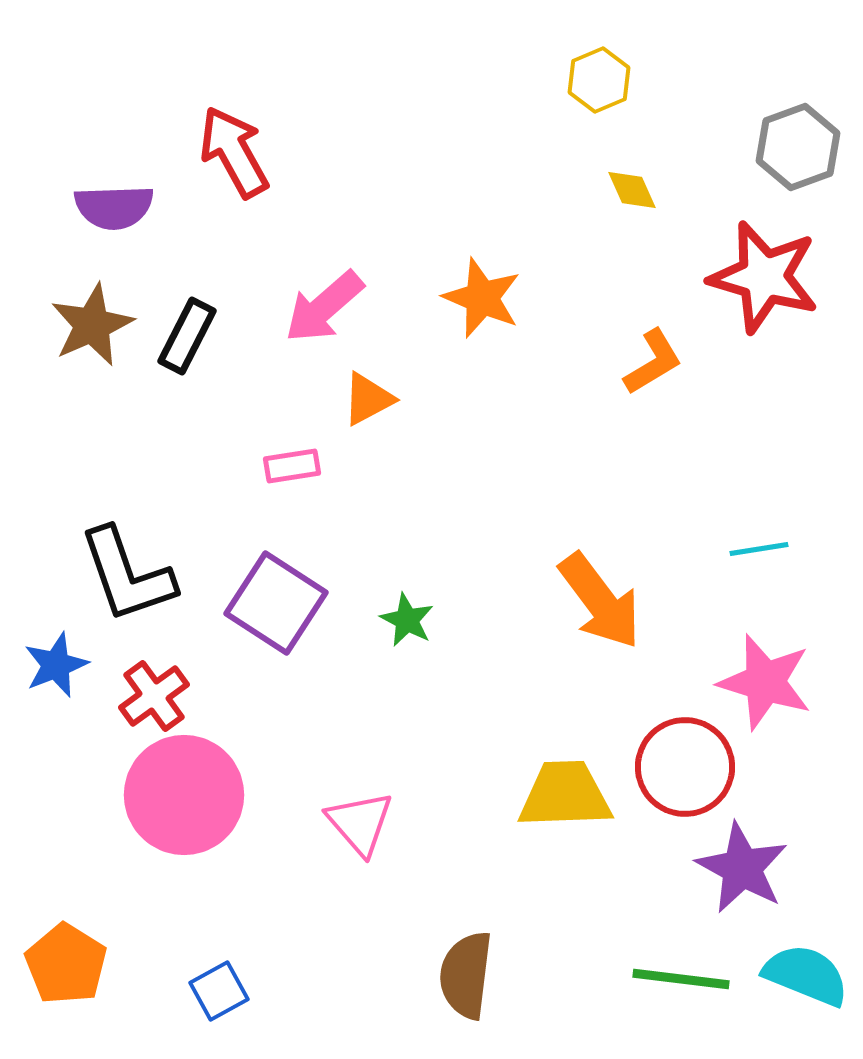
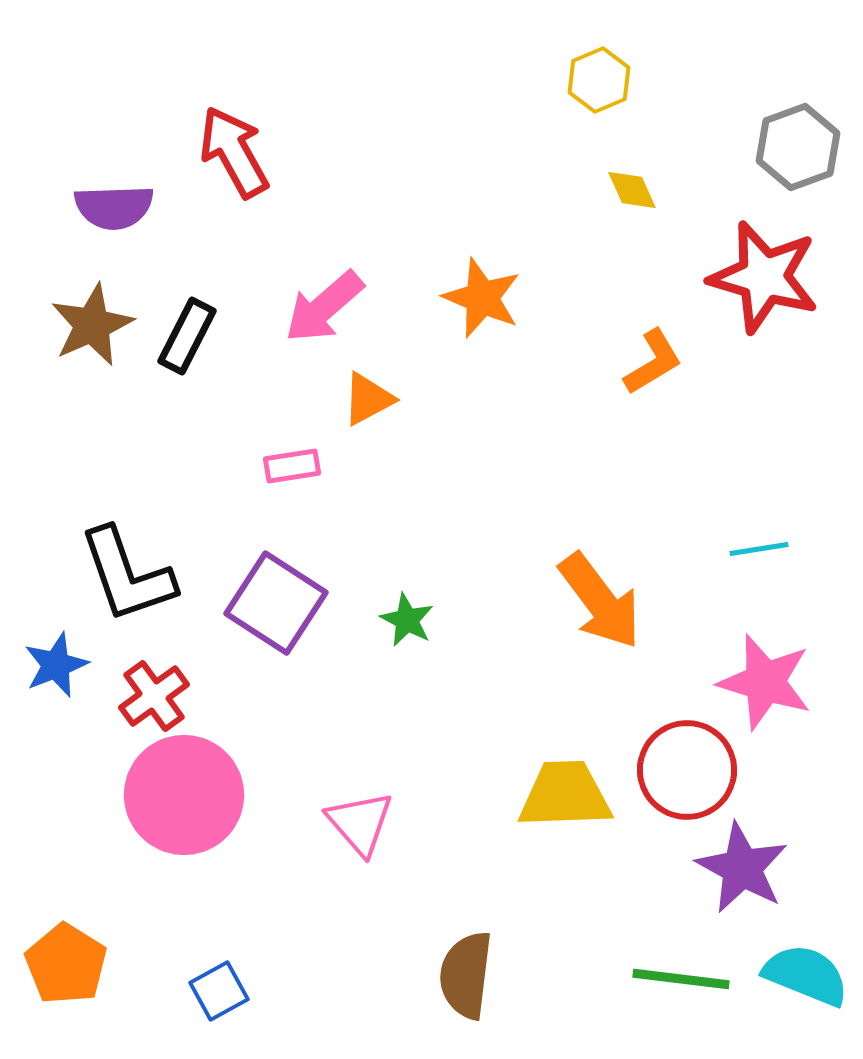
red circle: moved 2 px right, 3 px down
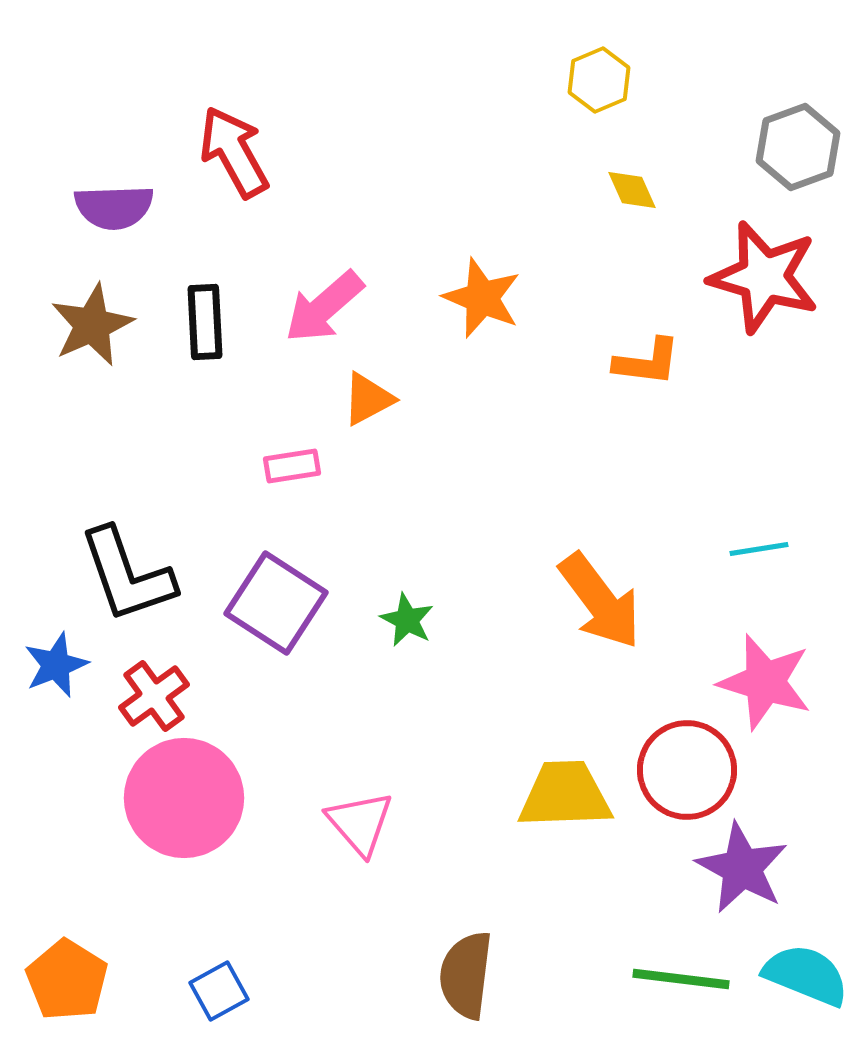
black rectangle: moved 18 px right, 14 px up; rotated 30 degrees counterclockwise
orange L-shape: moved 6 px left; rotated 38 degrees clockwise
pink circle: moved 3 px down
orange pentagon: moved 1 px right, 16 px down
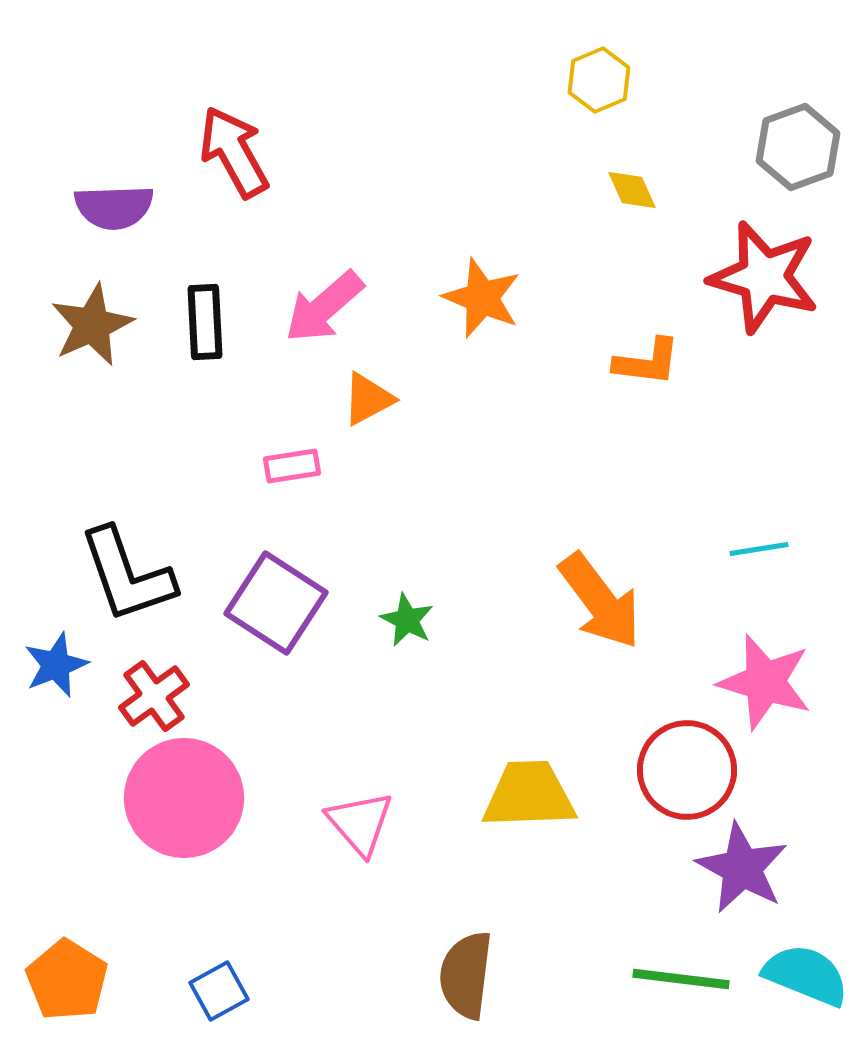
yellow trapezoid: moved 36 px left
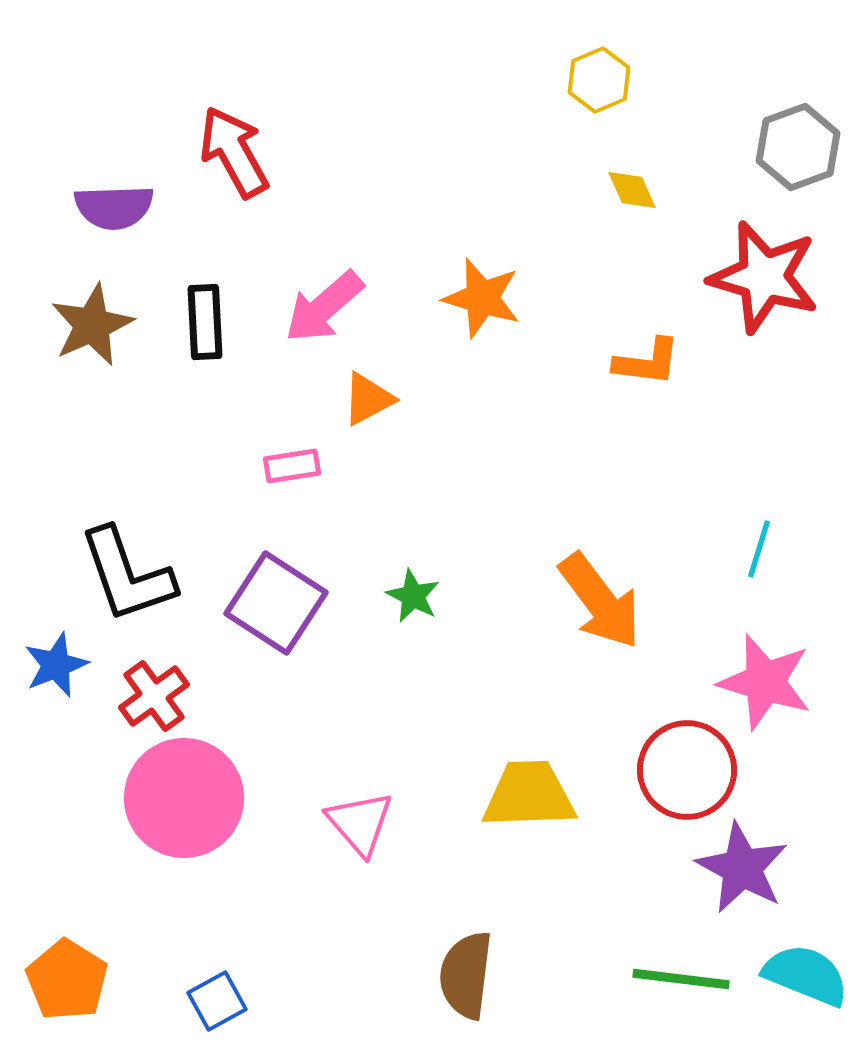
orange star: rotated 6 degrees counterclockwise
cyan line: rotated 64 degrees counterclockwise
green star: moved 6 px right, 24 px up
blue square: moved 2 px left, 10 px down
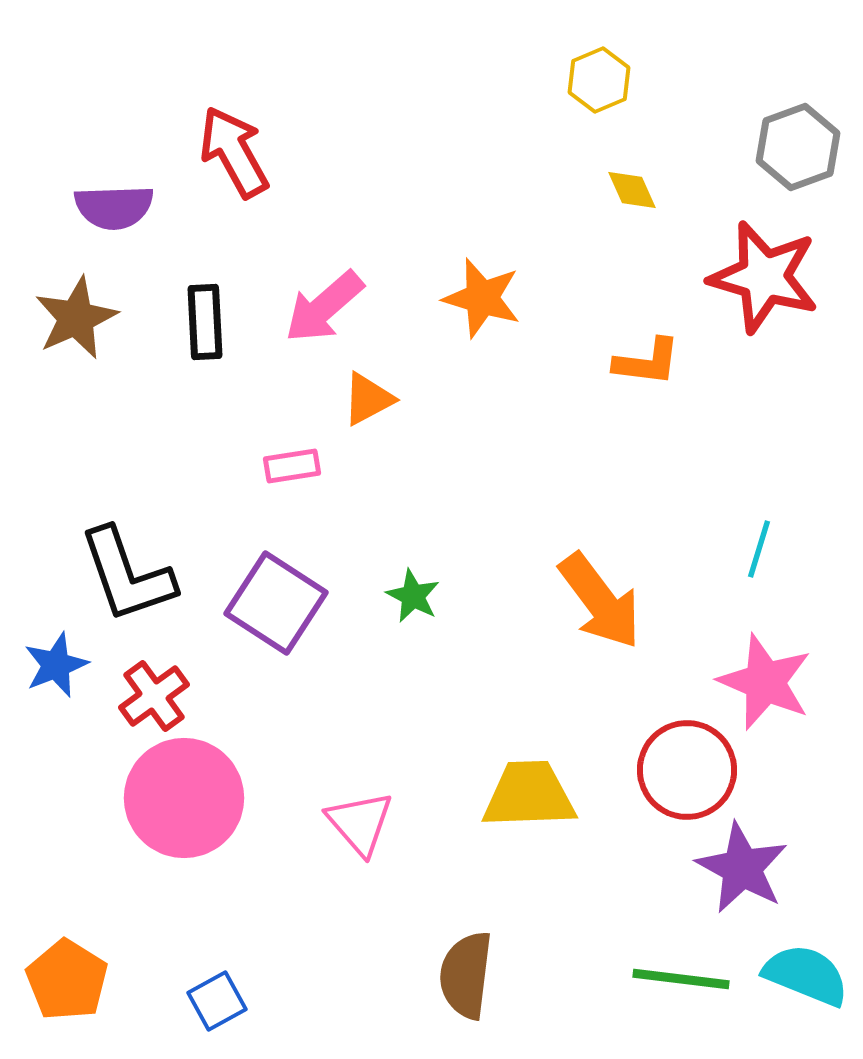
brown star: moved 16 px left, 7 px up
pink star: rotated 6 degrees clockwise
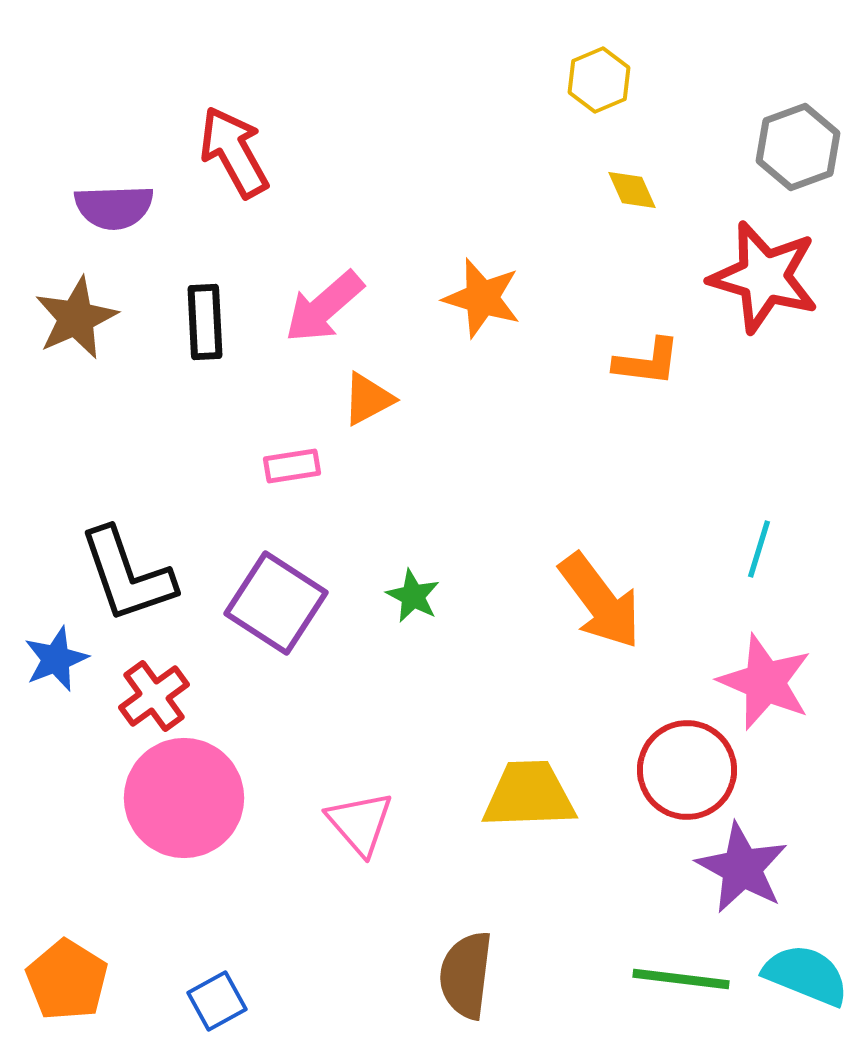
blue star: moved 6 px up
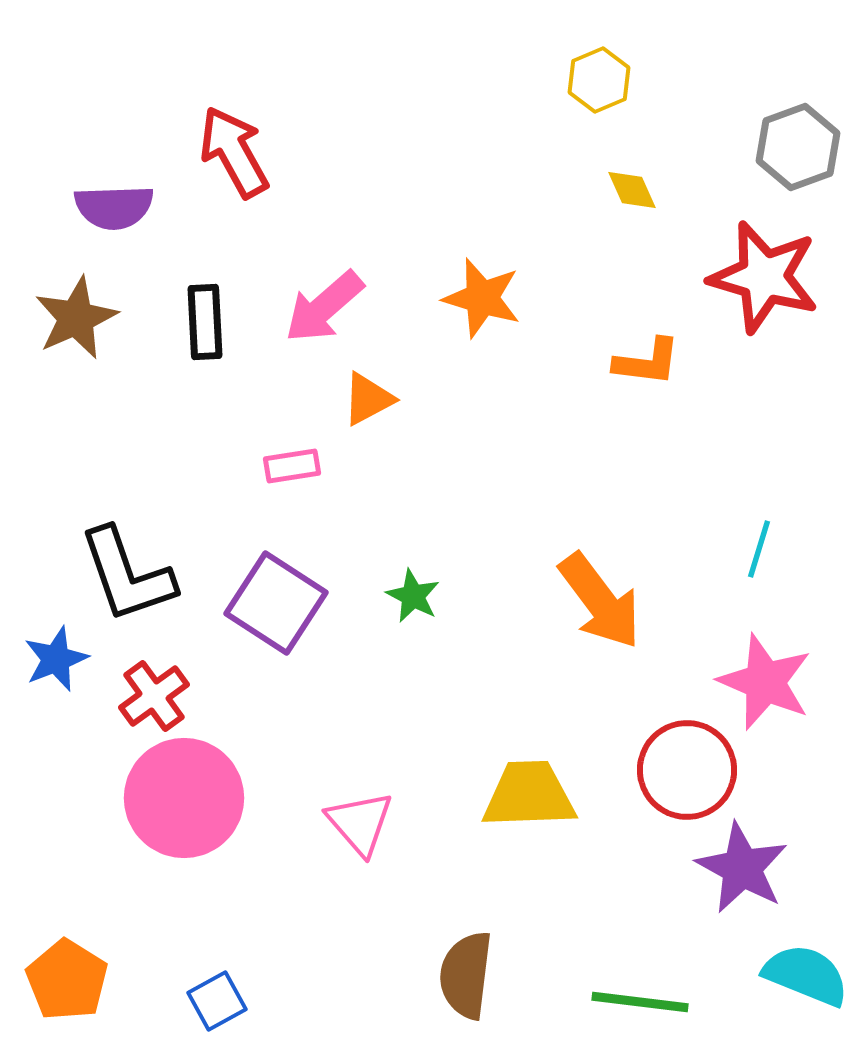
green line: moved 41 px left, 23 px down
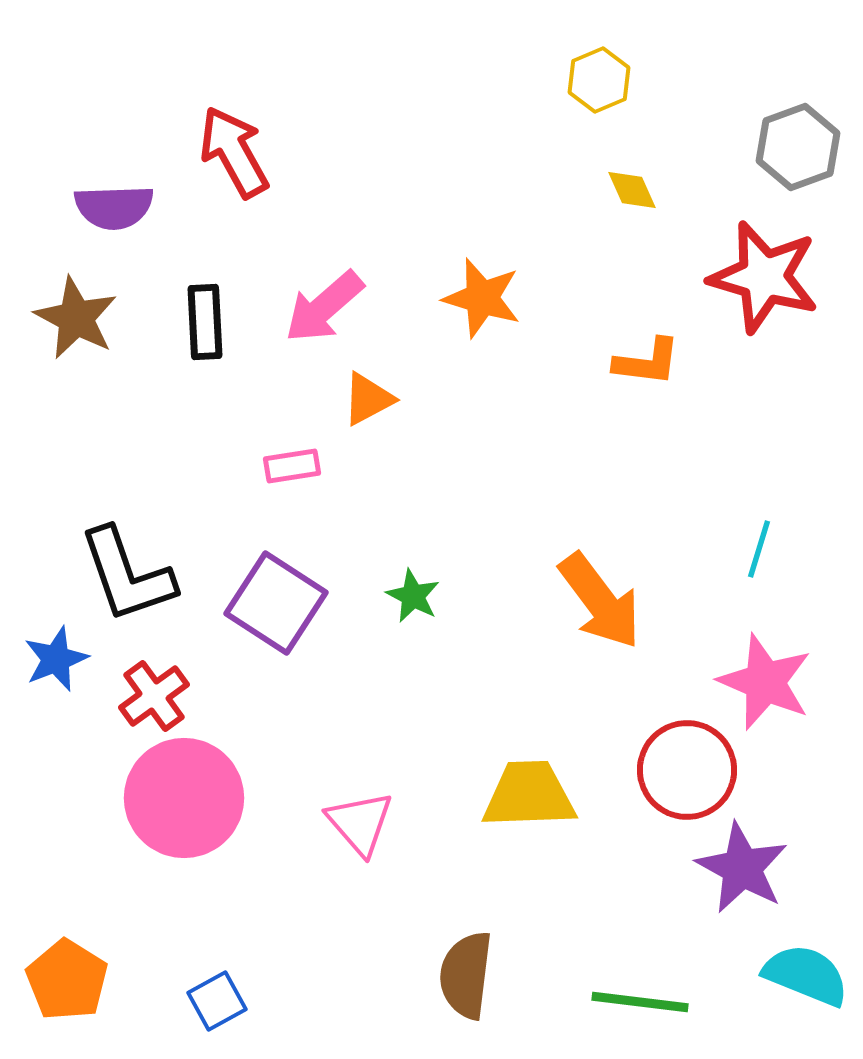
brown star: rotated 20 degrees counterclockwise
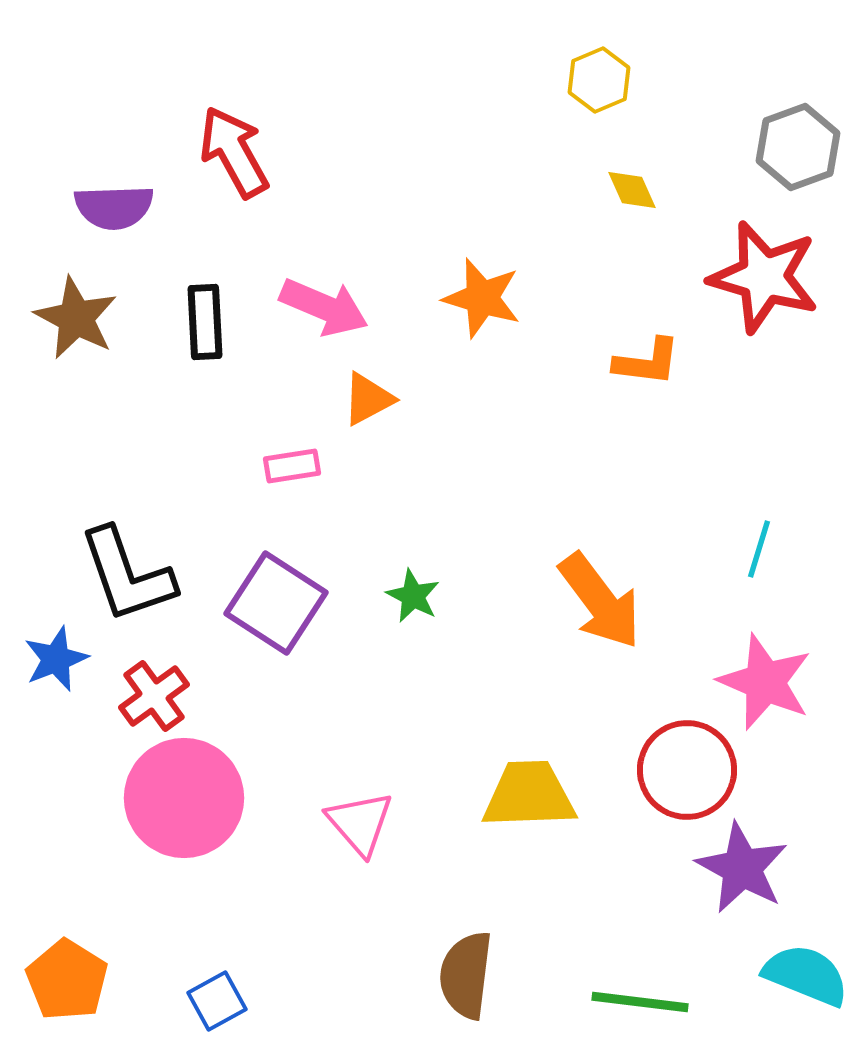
pink arrow: rotated 116 degrees counterclockwise
